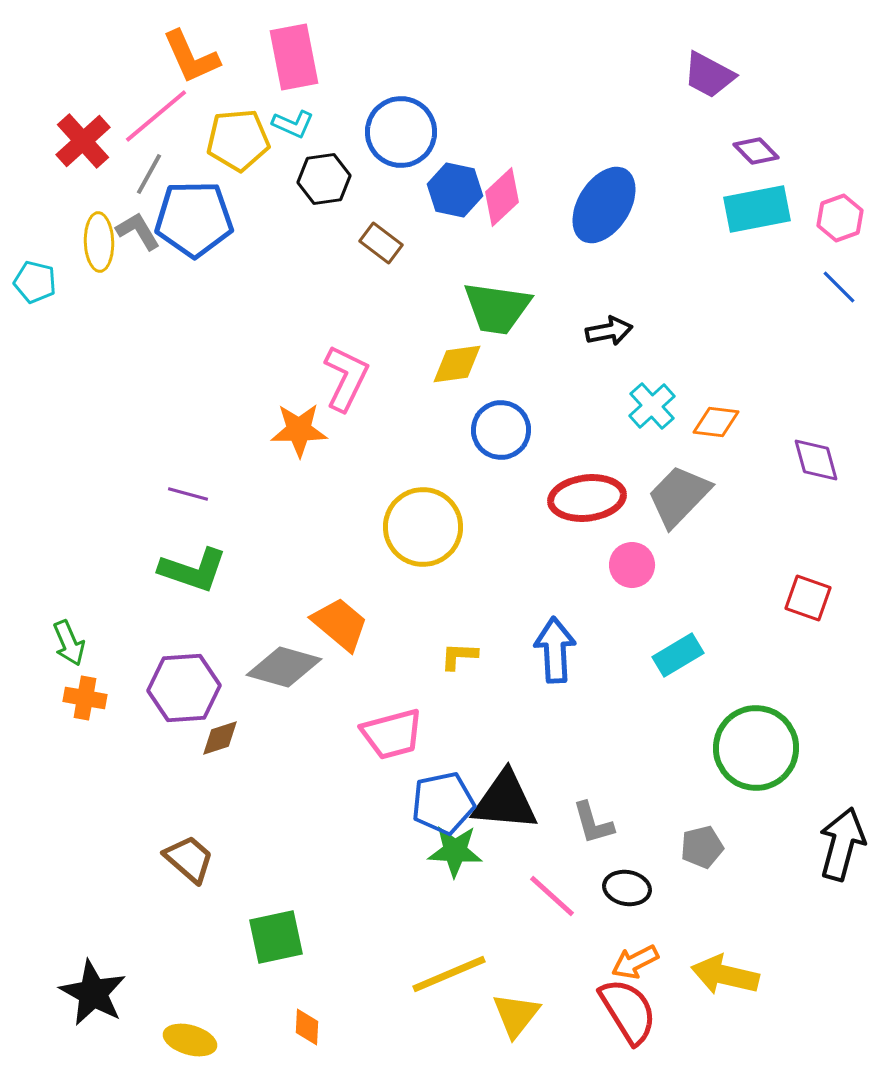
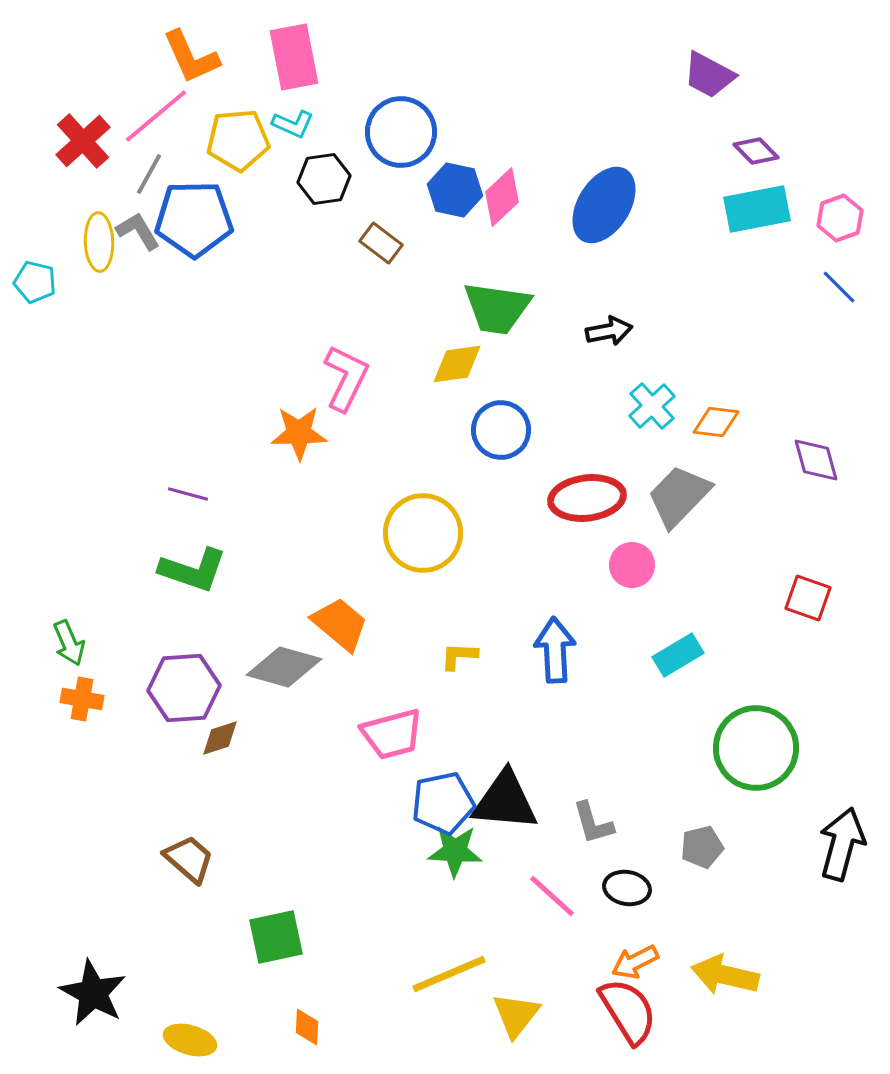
orange star at (299, 430): moved 3 px down
yellow circle at (423, 527): moved 6 px down
orange cross at (85, 698): moved 3 px left, 1 px down
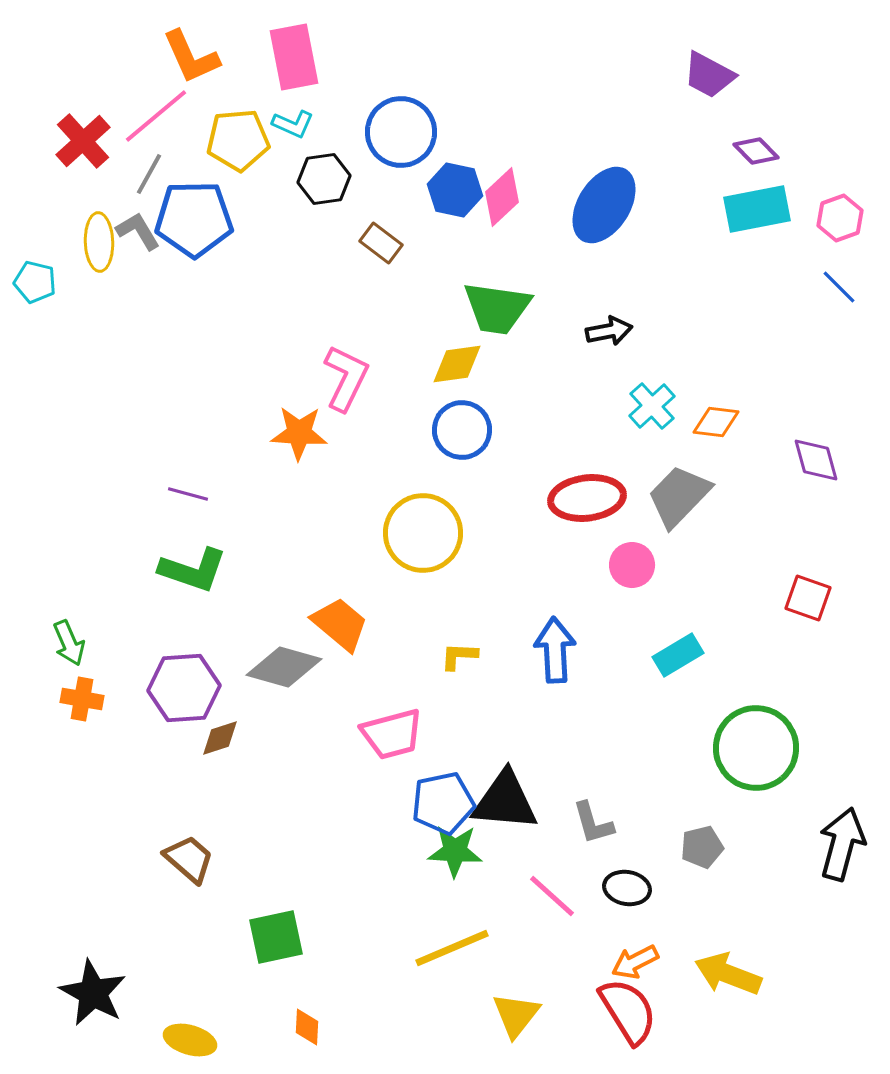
blue circle at (501, 430): moved 39 px left
orange star at (299, 433): rotated 4 degrees clockwise
yellow line at (449, 974): moved 3 px right, 26 px up
yellow arrow at (725, 975): moved 3 px right, 1 px up; rotated 8 degrees clockwise
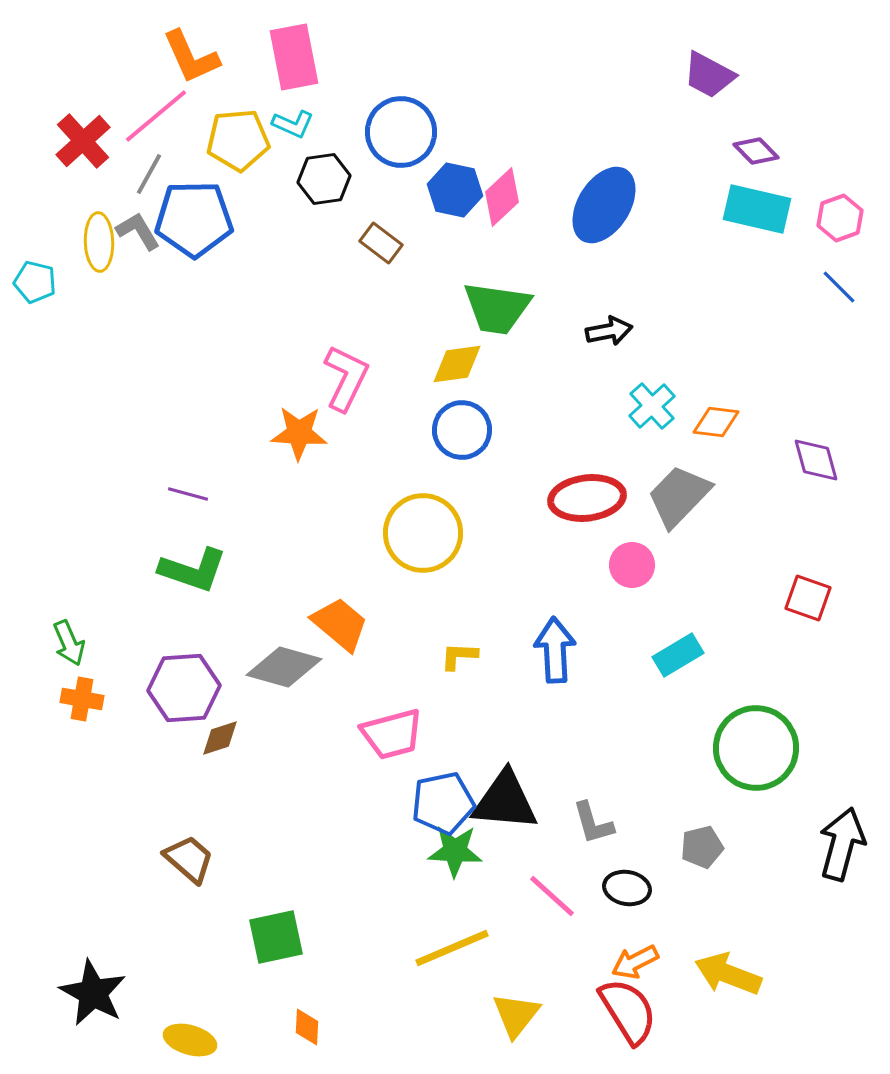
cyan rectangle at (757, 209): rotated 24 degrees clockwise
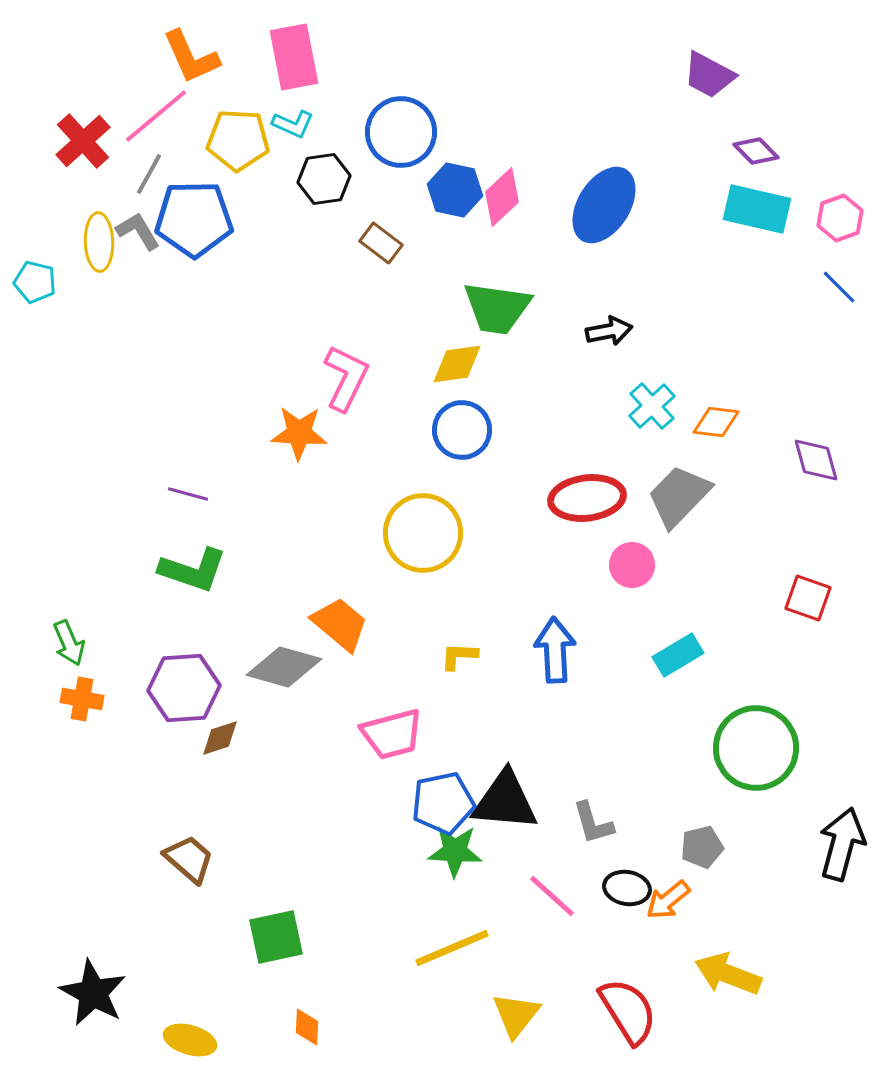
yellow pentagon at (238, 140): rotated 8 degrees clockwise
orange arrow at (635, 962): moved 33 px right, 62 px up; rotated 12 degrees counterclockwise
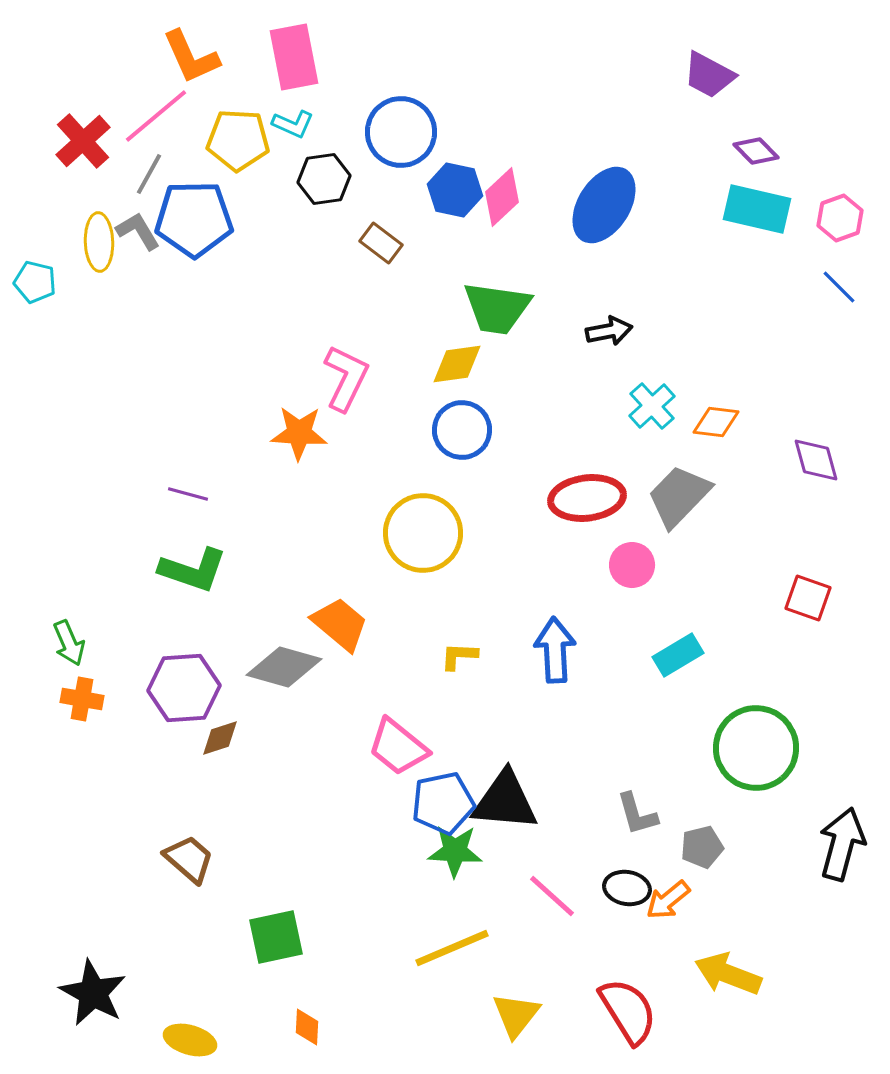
pink trapezoid at (392, 734): moved 6 px right, 13 px down; rotated 54 degrees clockwise
gray L-shape at (593, 823): moved 44 px right, 9 px up
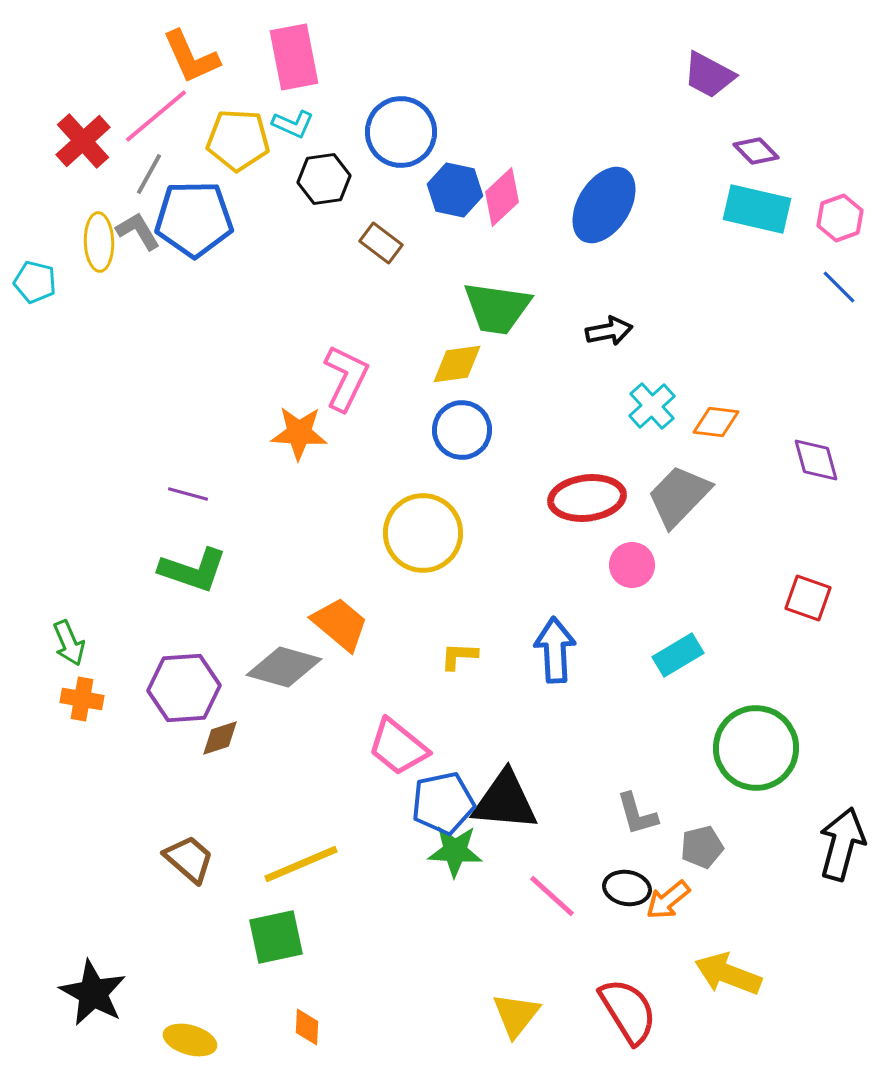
yellow line at (452, 948): moved 151 px left, 84 px up
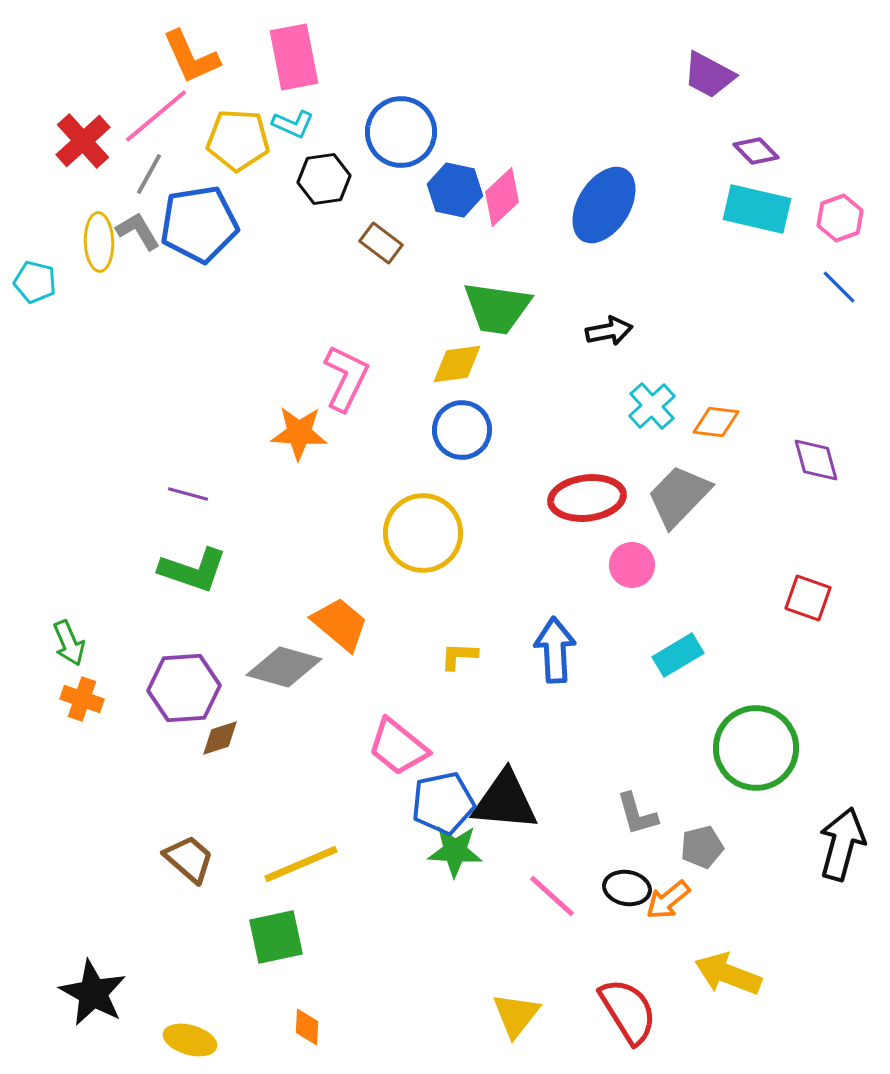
blue pentagon at (194, 219): moved 5 px right, 5 px down; rotated 8 degrees counterclockwise
orange cross at (82, 699): rotated 9 degrees clockwise
